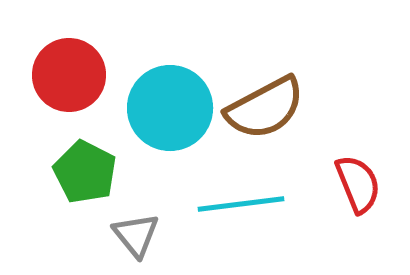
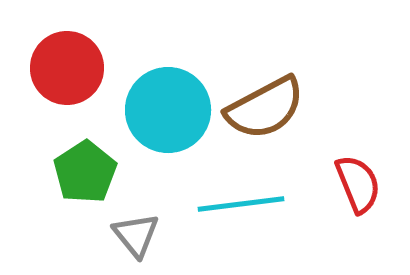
red circle: moved 2 px left, 7 px up
cyan circle: moved 2 px left, 2 px down
green pentagon: rotated 12 degrees clockwise
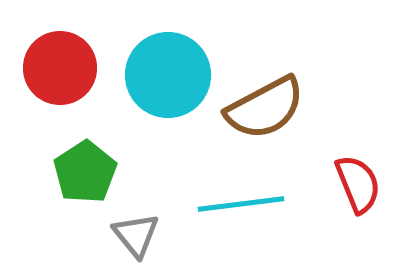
red circle: moved 7 px left
cyan circle: moved 35 px up
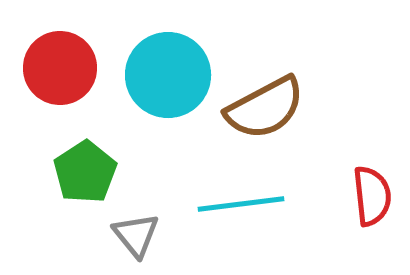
red semicircle: moved 14 px right, 12 px down; rotated 16 degrees clockwise
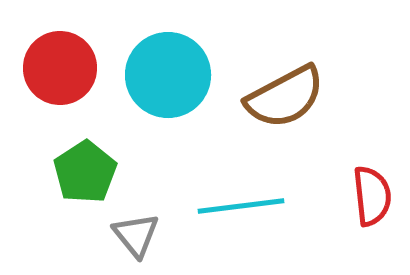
brown semicircle: moved 20 px right, 11 px up
cyan line: moved 2 px down
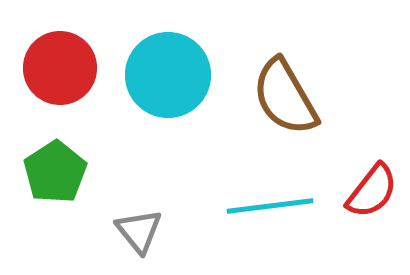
brown semicircle: rotated 88 degrees clockwise
green pentagon: moved 30 px left
red semicircle: moved 5 px up; rotated 44 degrees clockwise
cyan line: moved 29 px right
gray triangle: moved 3 px right, 4 px up
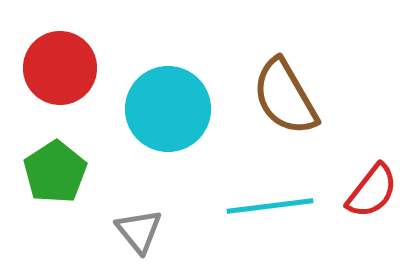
cyan circle: moved 34 px down
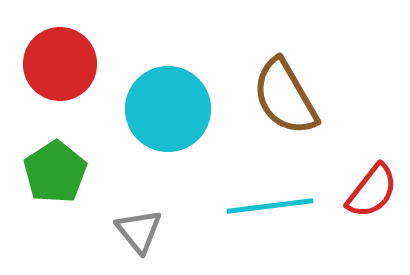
red circle: moved 4 px up
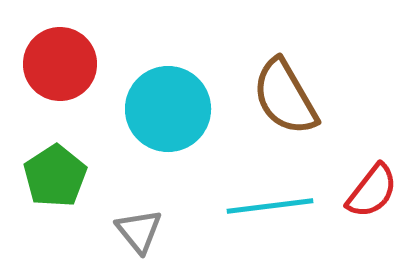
green pentagon: moved 4 px down
